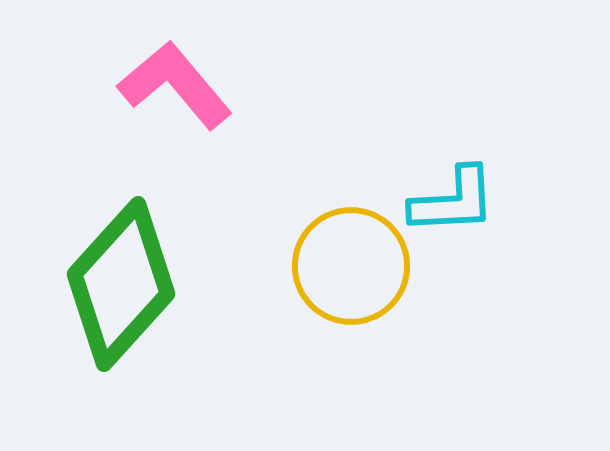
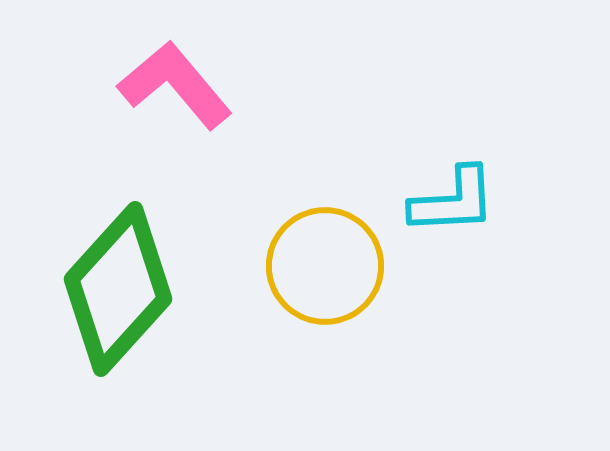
yellow circle: moved 26 px left
green diamond: moved 3 px left, 5 px down
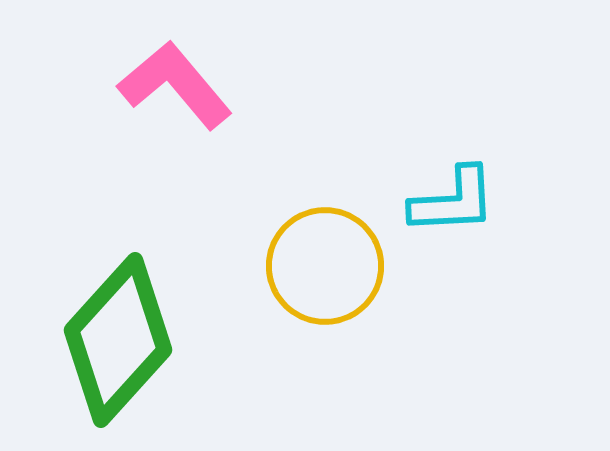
green diamond: moved 51 px down
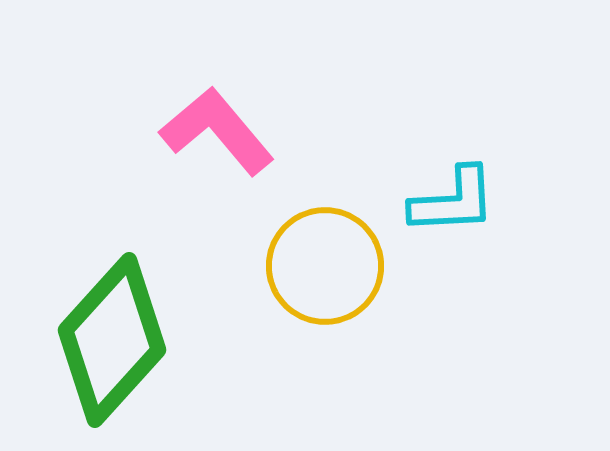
pink L-shape: moved 42 px right, 46 px down
green diamond: moved 6 px left
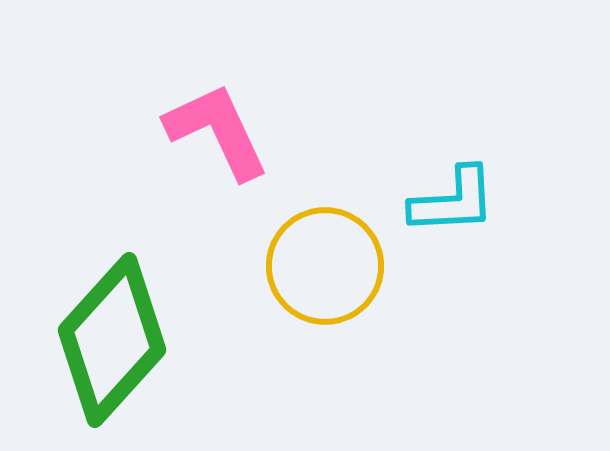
pink L-shape: rotated 15 degrees clockwise
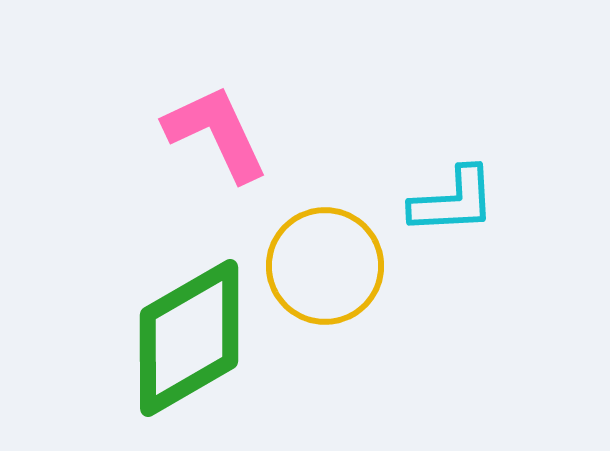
pink L-shape: moved 1 px left, 2 px down
green diamond: moved 77 px right, 2 px up; rotated 18 degrees clockwise
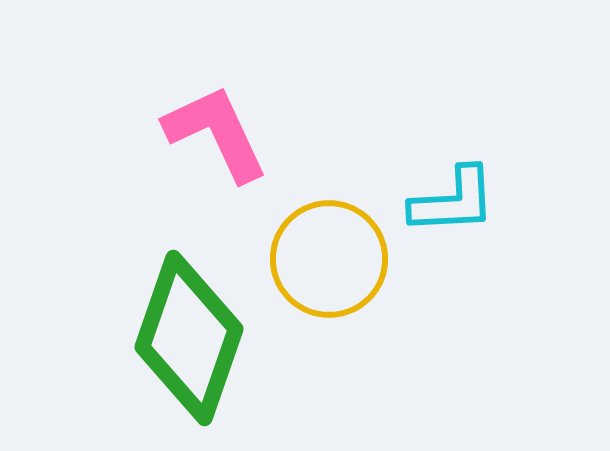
yellow circle: moved 4 px right, 7 px up
green diamond: rotated 41 degrees counterclockwise
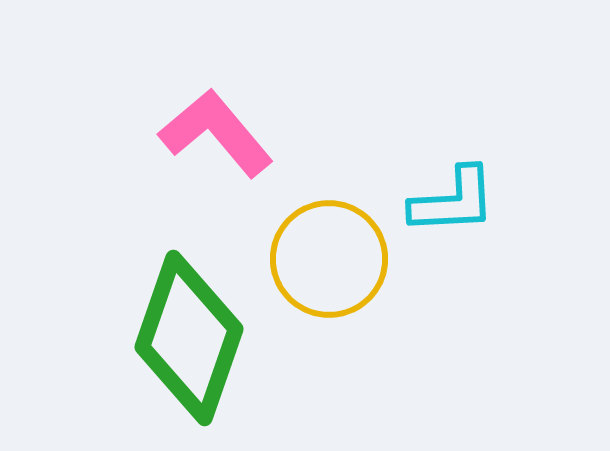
pink L-shape: rotated 15 degrees counterclockwise
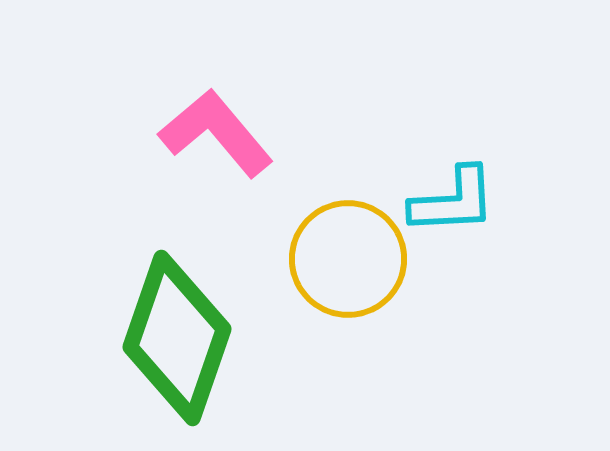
yellow circle: moved 19 px right
green diamond: moved 12 px left
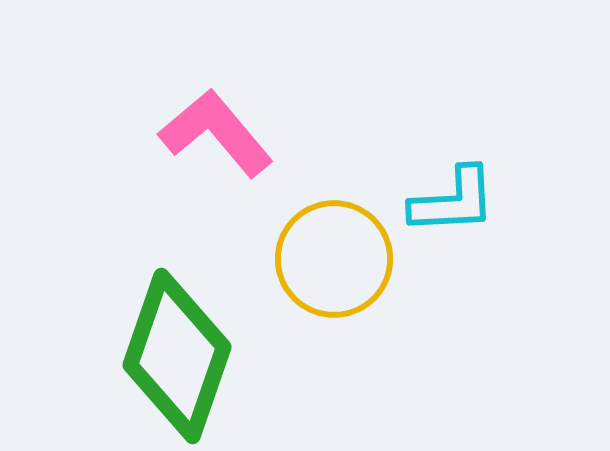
yellow circle: moved 14 px left
green diamond: moved 18 px down
